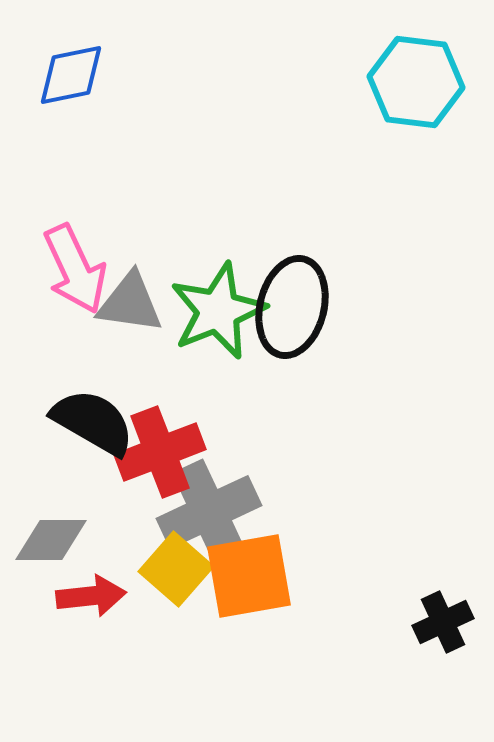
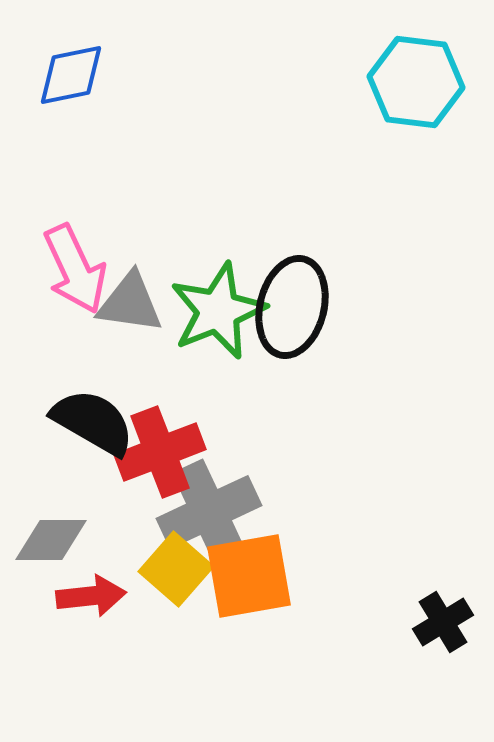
black cross: rotated 6 degrees counterclockwise
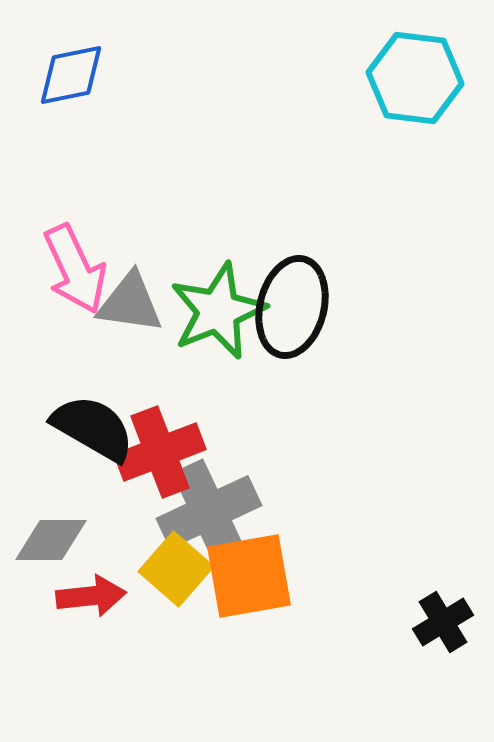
cyan hexagon: moved 1 px left, 4 px up
black semicircle: moved 6 px down
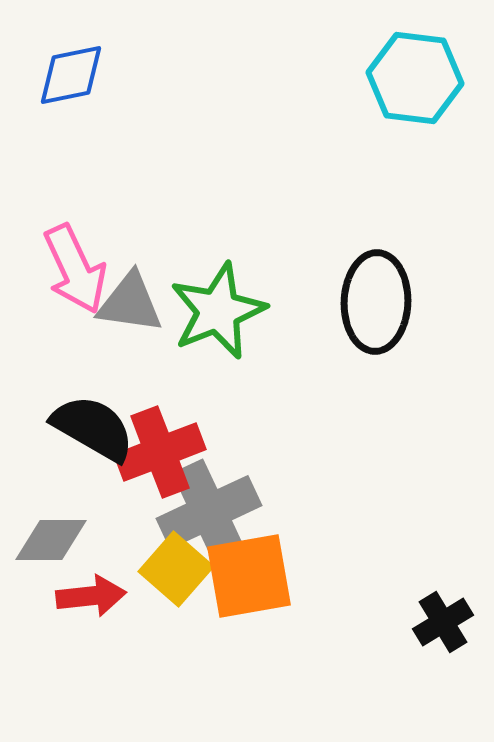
black ellipse: moved 84 px right, 5 px up; rotated 12 degrees counterclockwise
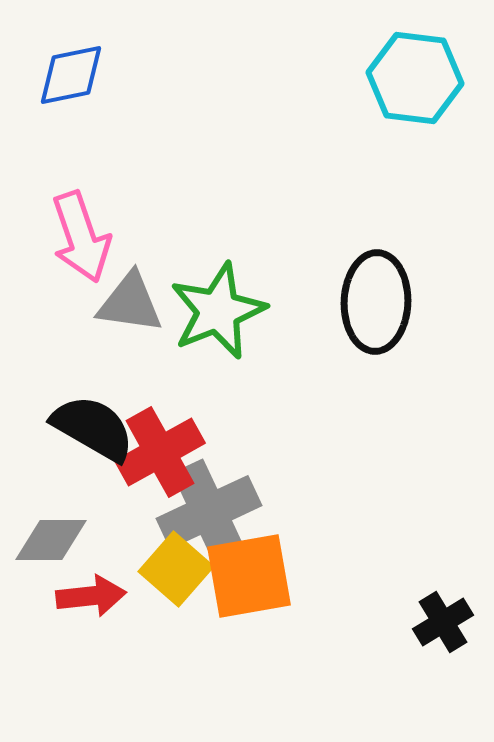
pink arrow: moved 6 px right, 32 px up; rotated 6 degrees clockwise
red cross: rotated 8 degrees counterclockwise
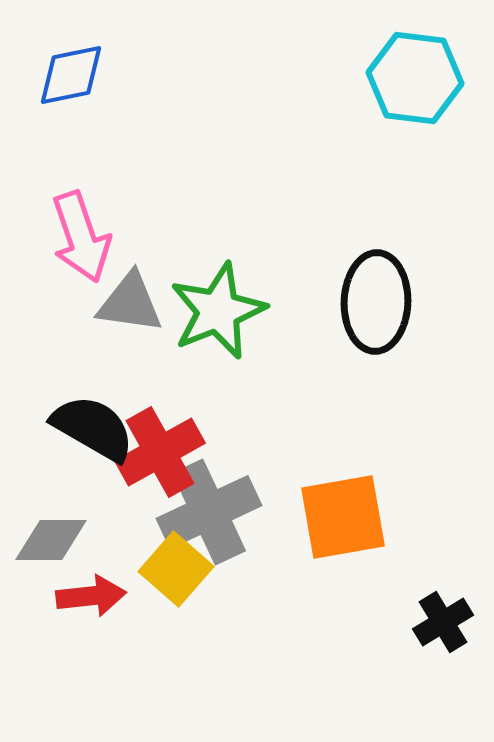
orange square: moved 94 px right, 59 px up
